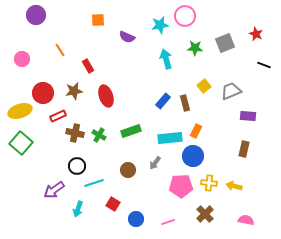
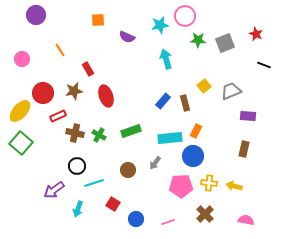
green star at (195, 48): moved 3 px right, 8 px up
red rectangle at (88, 66): moved 3 px down
yellow ellipse at (20, 111): rotated 30 degrees counterclockwise
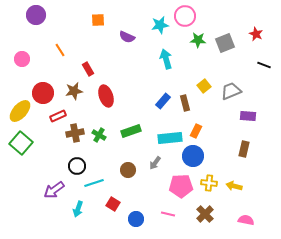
brown cross at (75, 133): rotated 24 degrees counterclockwise
pink line at (168, 222): moved 8 px up; rotated 32 degrees clockwise
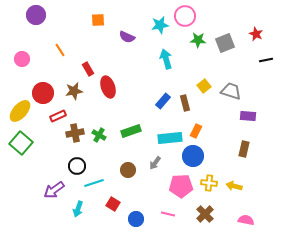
black line at (264, 65): moved 2 px right, 5 px up; rotated 32 degrees counterclockwise
gray trapezoid at (231, 91): rotated 40 degrees clockwise
red ellipse at (106, 96): moved 2 px right, 9 px up
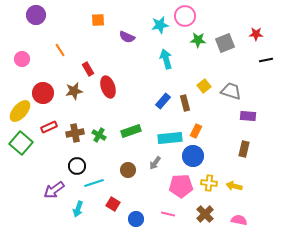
red star at (256, 34): rotated 24 degrees counterclockwise
red rectangle at (58, 116): moved 9 px left, 11 px down
pink semicircle at (246, 220): moved 7 px left
